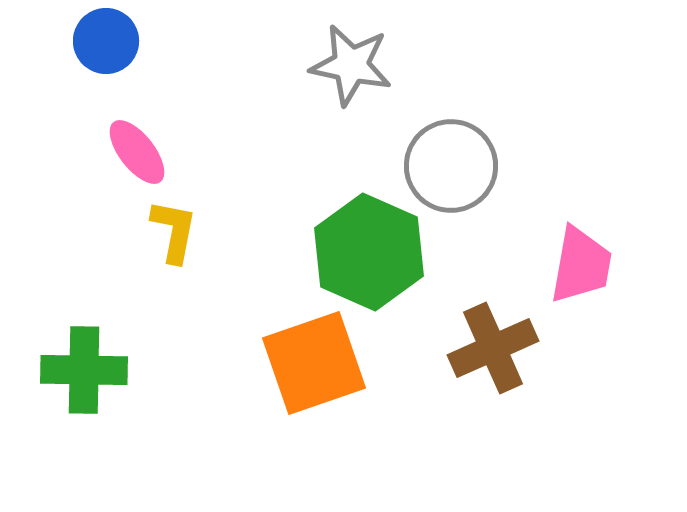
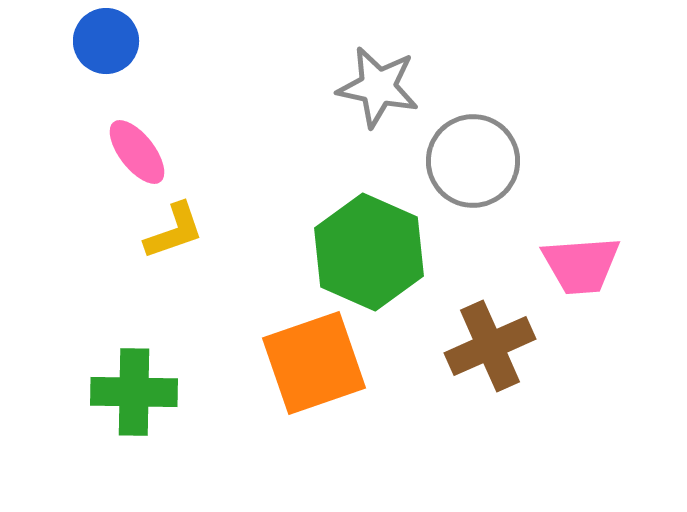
gray star: moved 27 px right, 22 px down
gray circle: moved 22 px right, 5 px up
yellow L-shape: rotated 60 degrees clockwise
pink trapezoid: rotated 76 degrees clockwise
brown cross: moved 3 px left, 2 px up
green cross: moved 50 px right, 22 px down
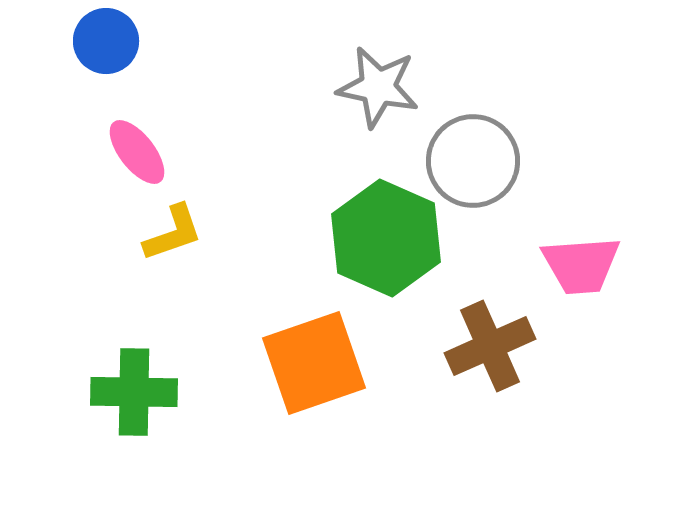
yellow L-shape: moved 1 px left, 2 px down
green hexagon: moved 17 px right, 14 px up
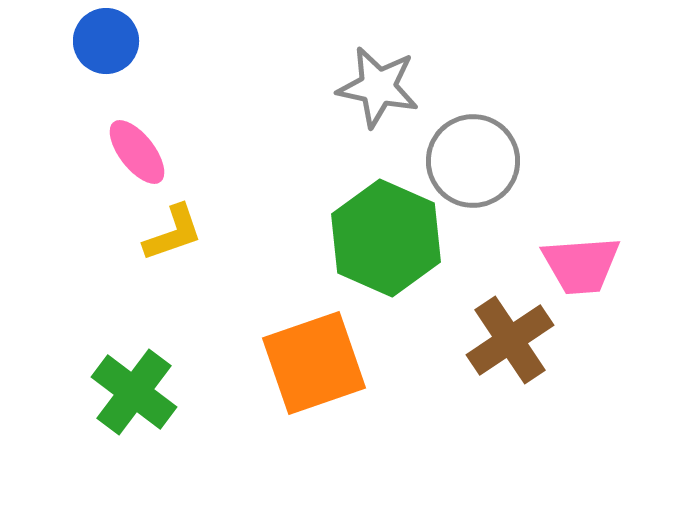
brown cross: moved 20 px right, 6 px up; rotated 10 degrees counterclockwise
green cross: rotated 36 degrees clockwise
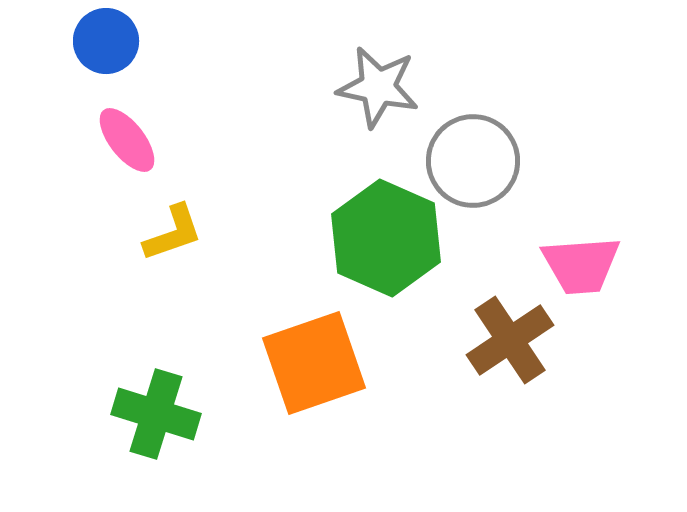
pink ellipse: moved 10 px left, 12 px up
green cross: moved 22 px right, 22 px down; rotated 20 degrees counterclockwise
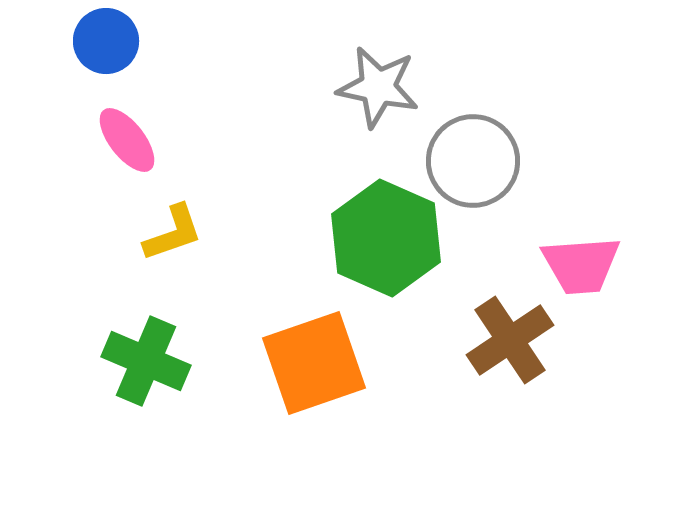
green cross: moved 10 px left, 53 px up; rotated 6 degrees clockwise
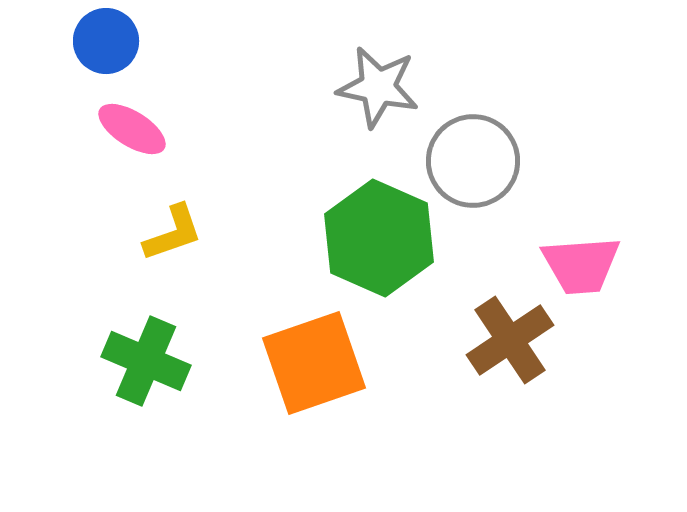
pink ellipse: moved 5 px right, 11 px up; rotated 20 degrees counterclockwise
green hexagon: moved 7 px left
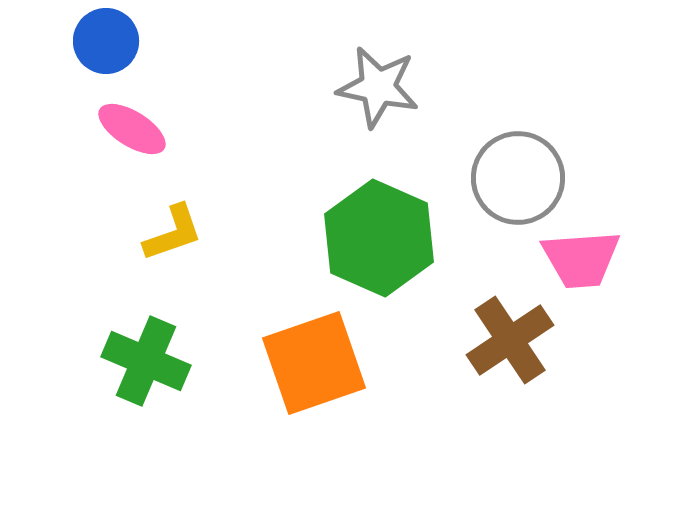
gray circle: moved 45 px right, 17 px down
pink trapezoid: moved 6 px up
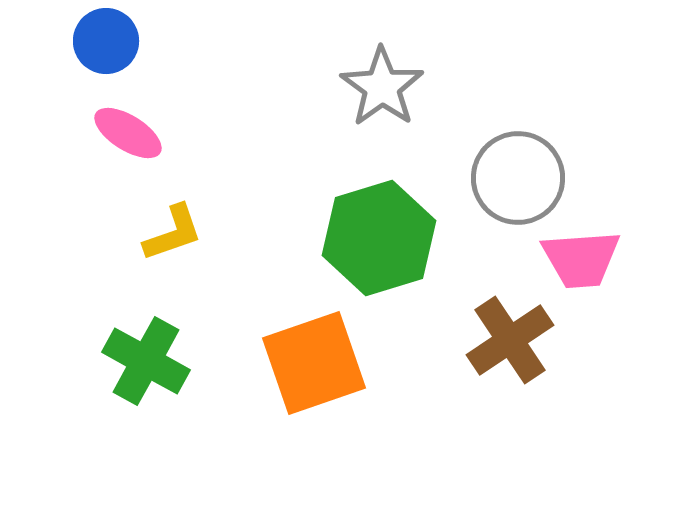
gray star: moved 4 px right; rotated 24 degrees clockwise
pink ellipse: moved 4 px left, 4 px down
green hexagon: rotated 19 degrees clockwise
green cross: rotated 6 degrees clockwise
